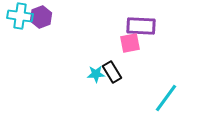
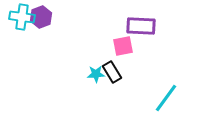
cyan cross: moved 2 px right, 1 px down
pink square: moved 7 px left, 3 px down
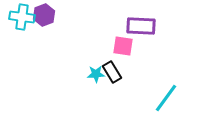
purple hexagon: moved 3 px right, 2 px up
pink square: rotated 20 degrees clockwise
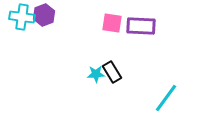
pink square: moved 11 px left, 23 px up
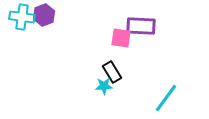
pink square: moved 9 px right, 15 px down
cyan star: moved 8 px right, 12 px down
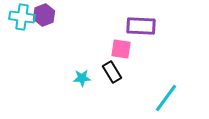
pink square: moved 11 px down
cyan star: moved 22 px left, 8 px up
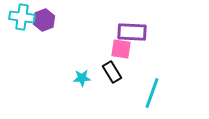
purple hexagon: moved 5 px down
purple rectangle: moved 9 px left, 6 px down
cyan line: moved 14 px left, 5 px up; rotated 16 degrees counterclockwise
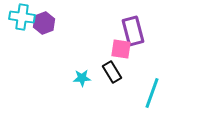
purple hexagon: moved 3 px down
purple rectangle: moved 1 px right, 1 px up; rotated 72 degrees clockwise
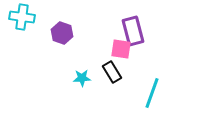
purple hexagon: moved 18 px right, 10 px down; rotated 20 degrees counterclockwise
